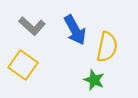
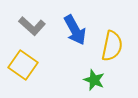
yellow semicircle: moved 5 px right, 1 px up
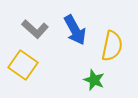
gray L-shape: moved 3 px right, 3 px down
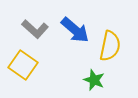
blue arrow: rotated 20 degrees counterclockwise
yellow semicircle: moved 2 px left
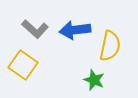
blue arrow: rotated 132 degrees clockwise
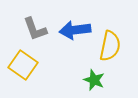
gray L-shape: rotated 28 degrees clockwise
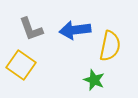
gray L-shape: moved 4 px left
yellow square: moved 2 px left
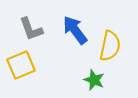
blue arrow: rotated 60 degrees clockwise
yellow square: rotated 32 degrees clockwise
